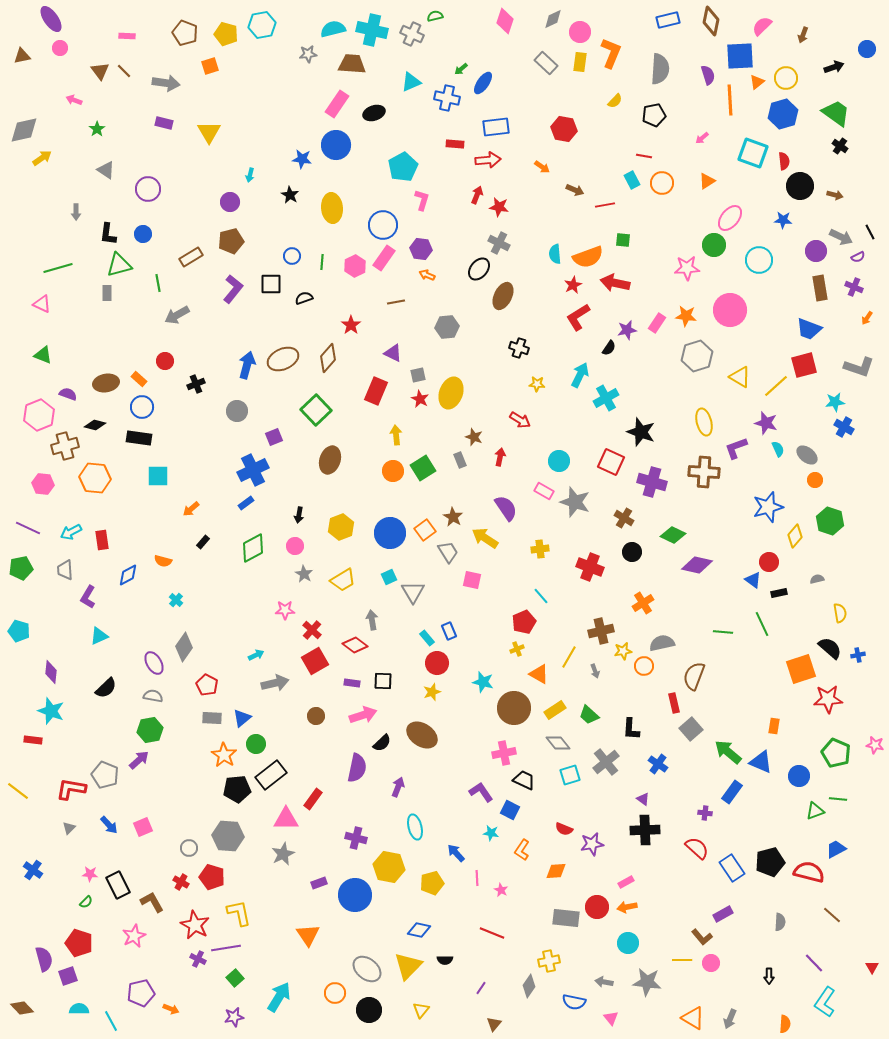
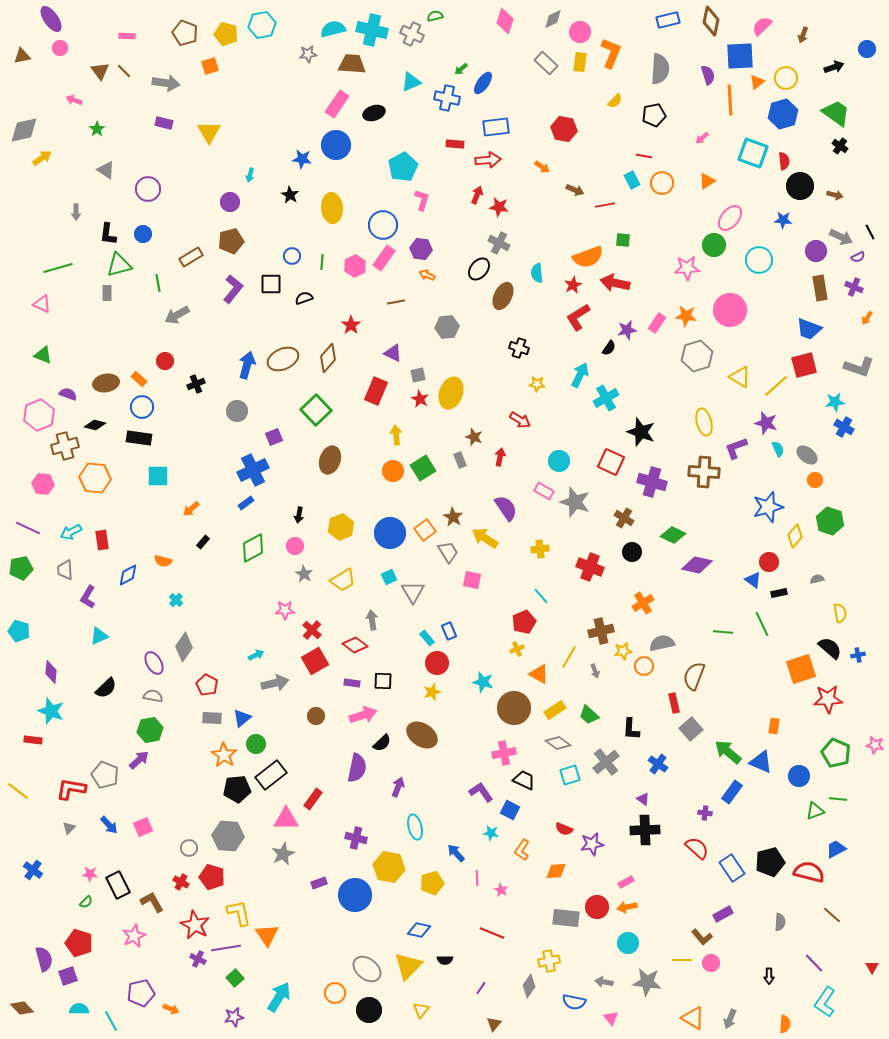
cyan semicircle at (555, 254): moved 18 px left, 19 px down
gray diamond at (558, 743): rotated 15 degrees counterclockwise
orange triangle at (308, 935): moved 41 px left
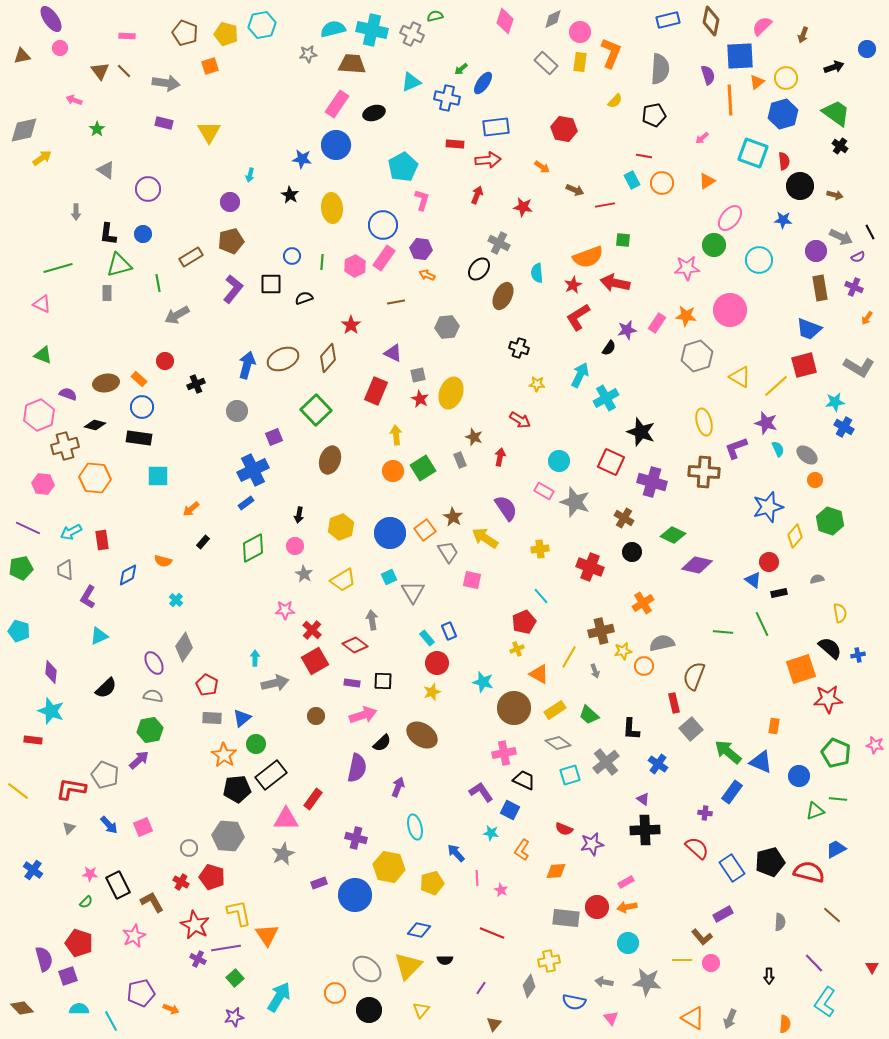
red star at (499, 207): moved 24 px right
gray L-shape at (859, 367): rotated 12 degrees clockwise
cyan arrow at (256, 655): moved 1 px left, 3 px down; rotated 63 degrees counterclockwise
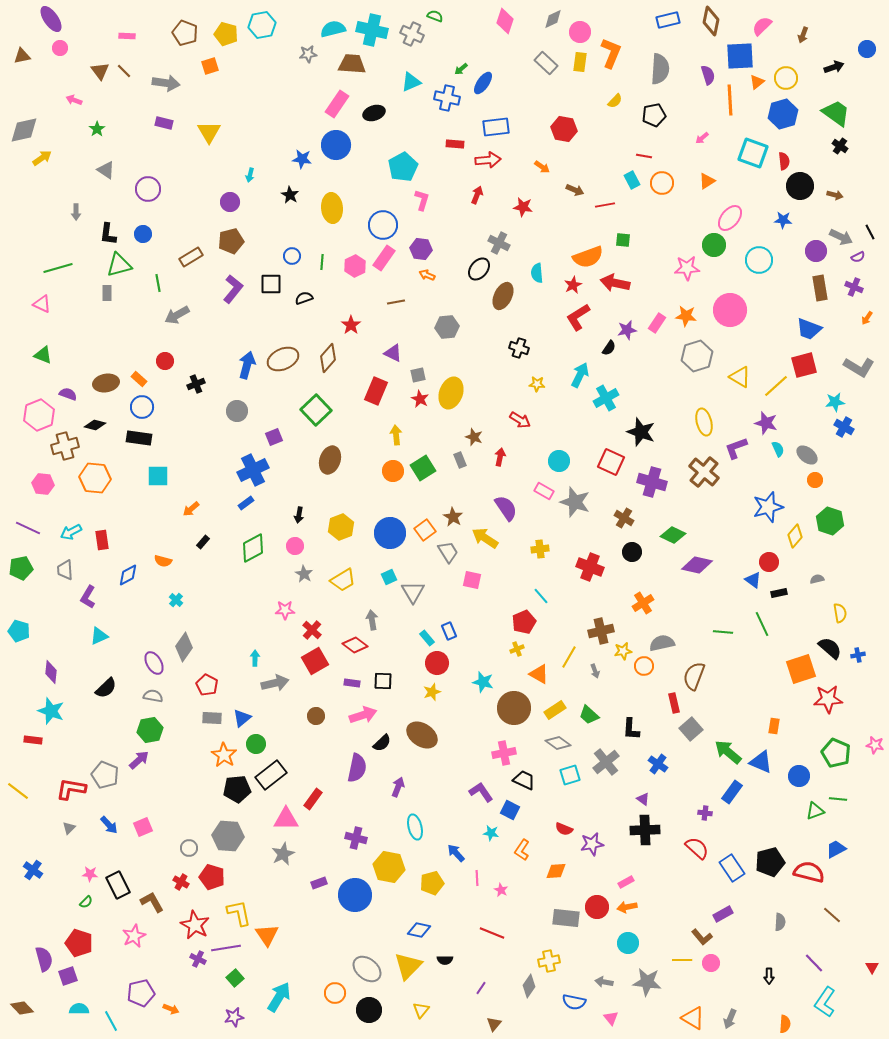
green semicircle at (435, 16): rotated 35 degrees clockwise
brown cross at (704, 472): rotated 36 degrees clockwise
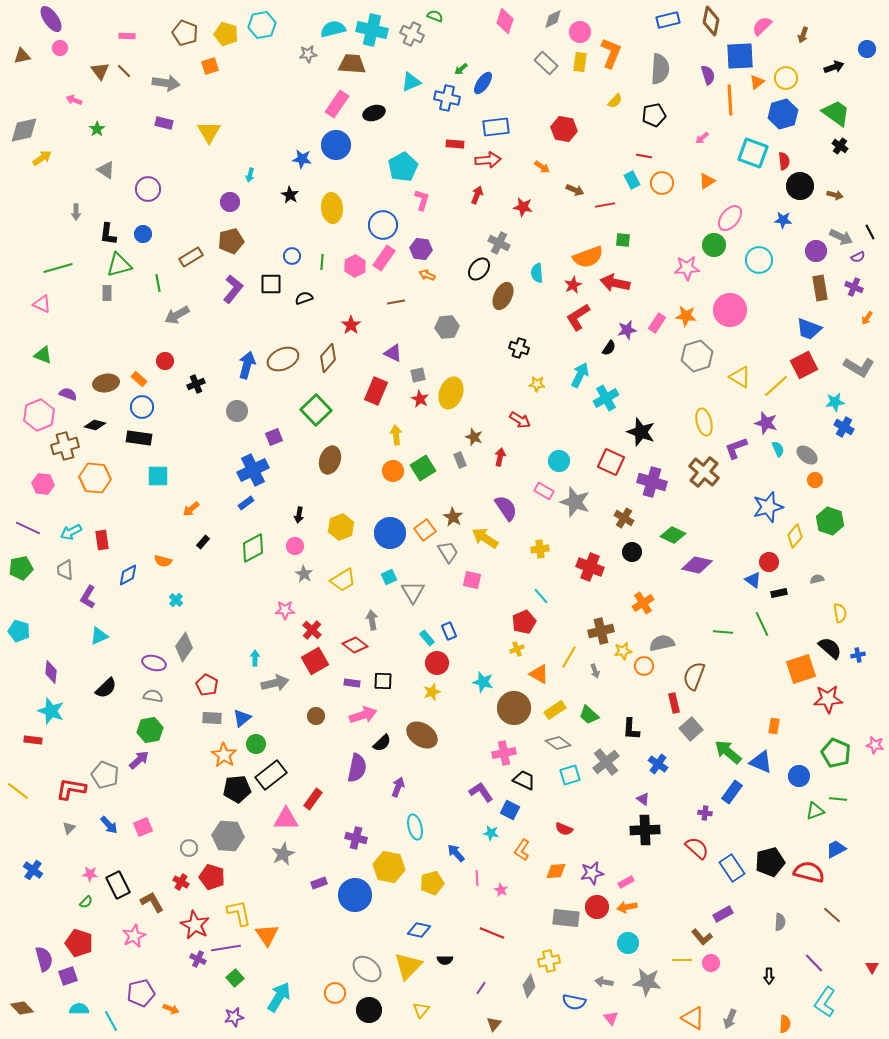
red square at (804, 365): rotated 12 degrees counterclockwise
purple ellipse at (154, 663): rotated 45 degrees counterclockwise
purple star at (592, 844): moved 29 px down
